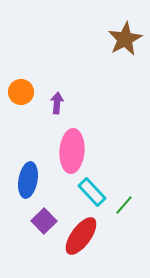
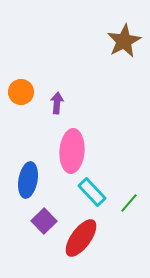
brown star: moved 1 px left, 2 px down
green line: moved 5 px right, 2 px up
red ellipse: moved 2 px down
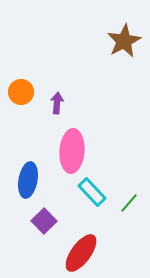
red ellipse: moved 15 px down
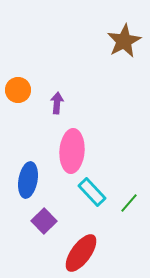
orange circle: moved 3 px left, 2 px up
